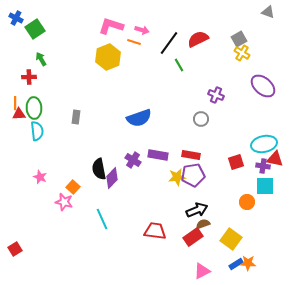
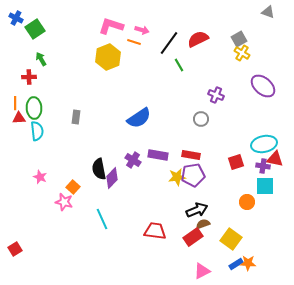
red triangle at (19, 114): moved 4 px down
blue semicircle at (139, 118): rotated 15 degrees counterclockwise
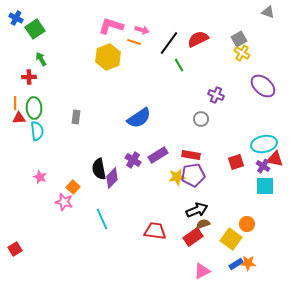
purple rectangle at (158, 155): rotated 42 degrees counterclockwise
purple cross at (263, 166): rotated 24 degrees clockwise
orange circle at (247, 202): moved 22 px down
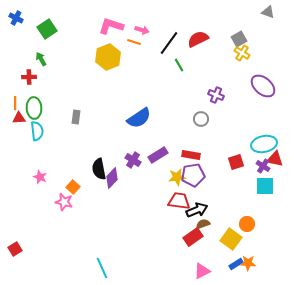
green square at (35, 29): moved 12 px right
cyan line at (102, 219): moved 49 px down
red trapezoid at (155, 231): moved 24 px right, 30 px up
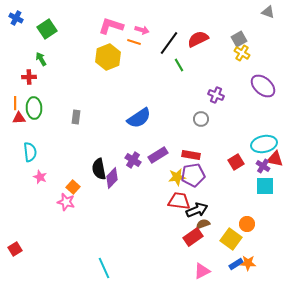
cyan semicircle at (37, 131): moved 7 px left, 21 px down
red square at (236, 162): rotated 14 degrees counterclockwise
pink star at (64, 202): moved 2 px right
cyan line at (102, 268): moved 2 px right
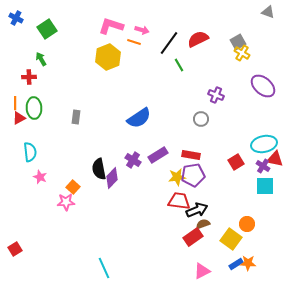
gray square at (239, 39): moved 1 px left, 3 px down
red triangle at (19, 118): rotated 24 degrees counterclockwise
pink star at (66, 202): rotated 18 degrees counterclockwise
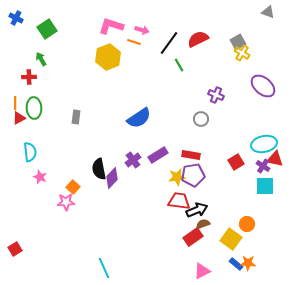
purple cross at (133, 160): rotated 21 degrees clockwise
blue rectangle at (236, 264): rotated 72 degrees clockwise
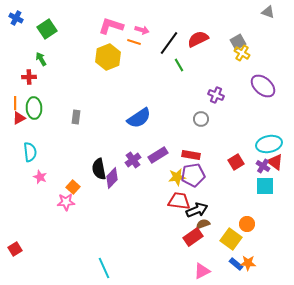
cyan ellipse at (264, 144): moved 5 px right
red triangle at (275, 159): moved 3 px down; rotated 24 degrees clockwise
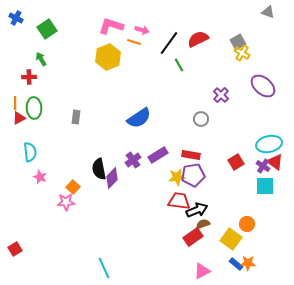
purple cross at (216, 95): moved 5 px right; rotated 21 degrees clockwise
